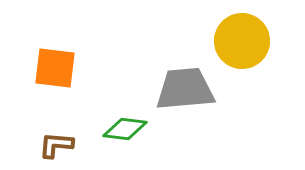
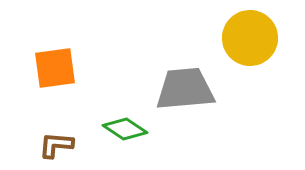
yellow circle: moved 8 px right, 3 px up
orange square: rotated 15 degrees counterclockwise
green diamond: rotated 27 degrees clockwise
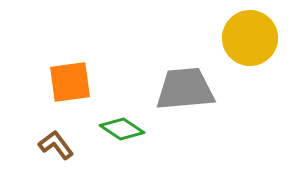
orange square: moved 15 px right, 14 px down
green diamond: moved 3 px left
brown L-shape: rotated 48 degrees clockwise
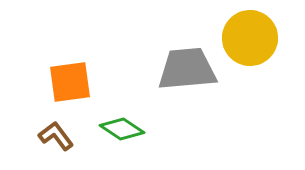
gray trapezoid: moved 2 px right, 20 px up
brown L-shape: moved 9 px up
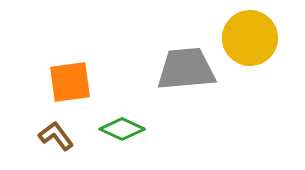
gray trapezoid: moved 1 px left
green diamond: rotated 9 degrees counterclockwise
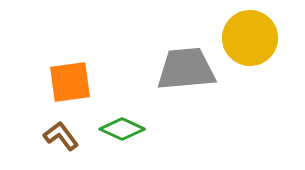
brown L-shape: moved 5 px right
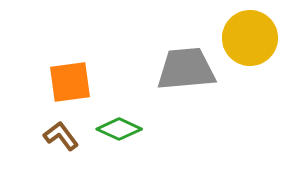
green diamond: moved 3 px left
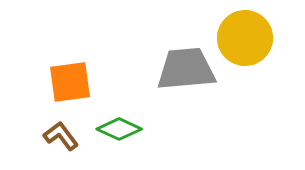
yellow circle: moved 5 px left
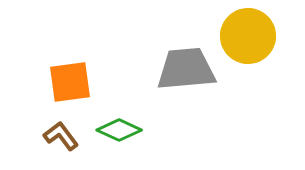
yellow circle: moved 3 px right, 2 px up
green diamond: moved 1 px down
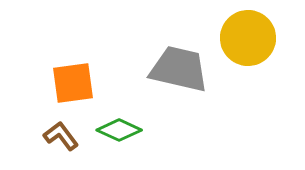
yellow circle: moved 2 px down
gray trapezoid: moved 7 px left; rotated 18 degrees clockwise
orange square: moved 3 px right, 1 px down
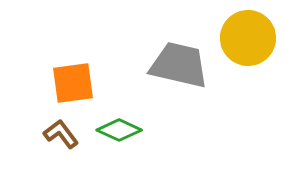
gray trapezoid: moved 4 px up
brown L-shape: moved 2 px up
